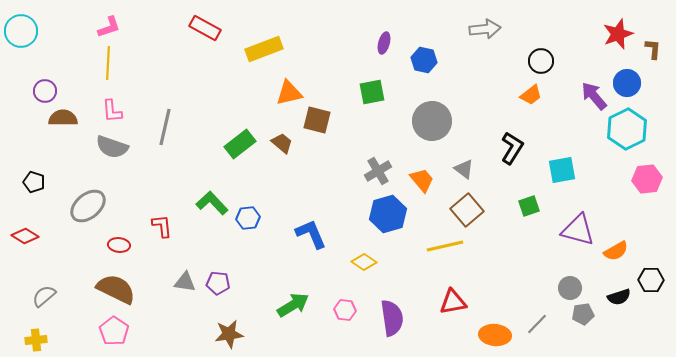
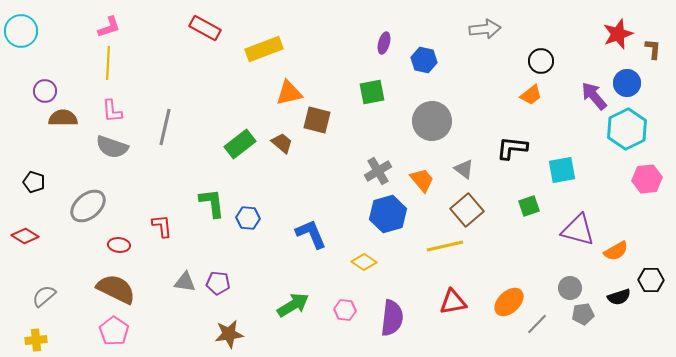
black L-shape at (512, 148): rotated 116 degrees counterclockwise
green L-shape at (212, 203): rotated 36 degrees clockwise
blue hexagon at (248, 218): rotated 10 degrees clockwise
purple semicircle at (392, 318): rotated 15 degrees clockwise
orange ellipse at (495, 335): moved 14 px right, 33 px up; rotated 48 degrees counterclockwise
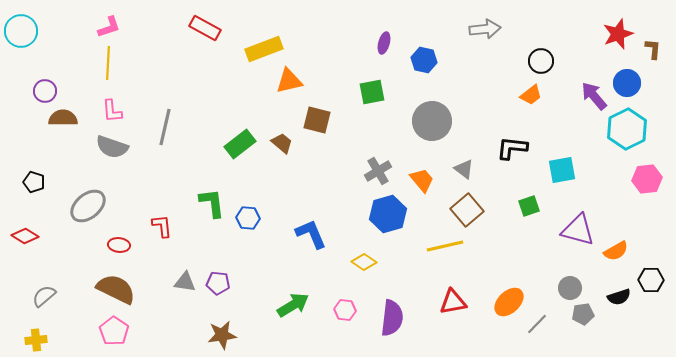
orange triangle at (289, 93): moved 12 px up
brown star at (229, 334): moved 7 px left, 1 px down
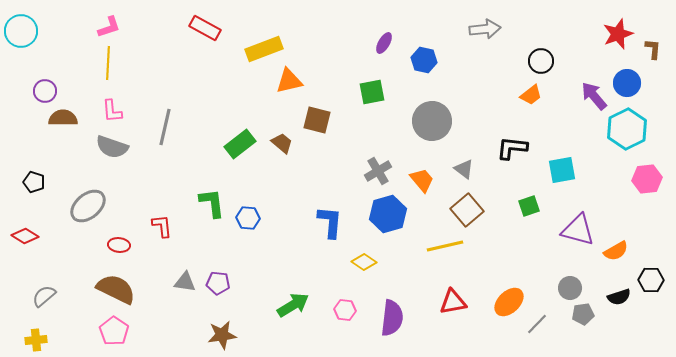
purple ellipse at (384, 43): rotated 15 degrees clockwise
blue L-shape at (311, 234): moved 19 px right, 12 px up; rotated 28 degrees clockwise
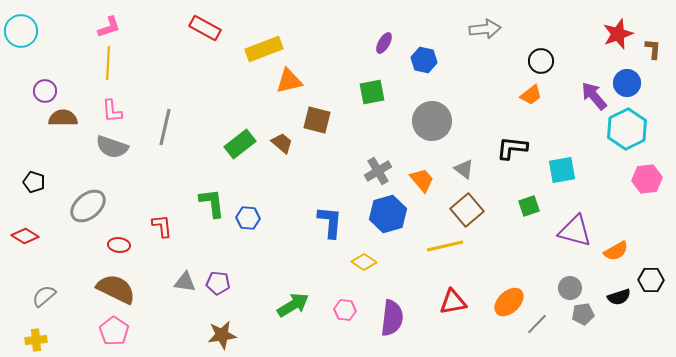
purple triangle at (578, 230): moved 3 px left, 1 px down
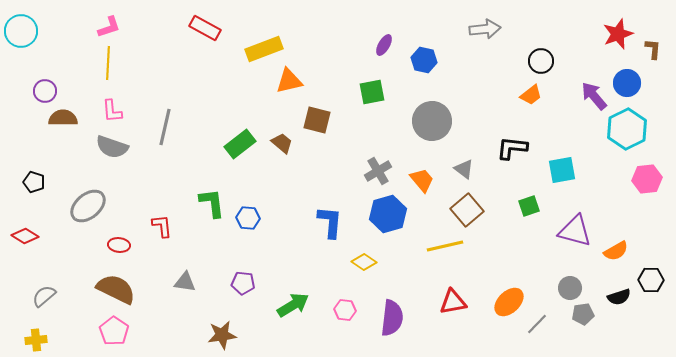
purple ellipse at (384, 43): moved 2 px down
purple pentagon at (218, 283): moved 25 px right
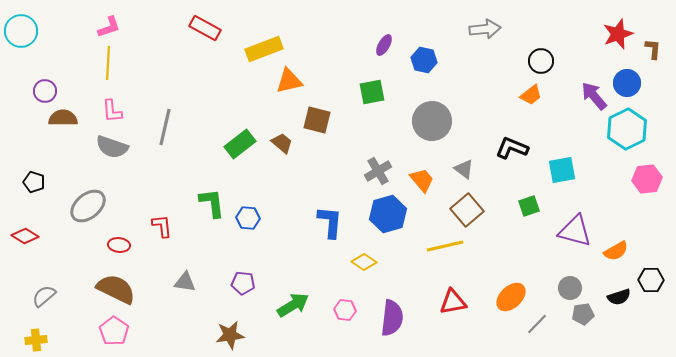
black L-shape at (512, 148): rotated 16 degrees clockwise
orange ellipse at (509, 302): moved 2 px right, 5 px up
brown star at (222, 335): moved 8 px right
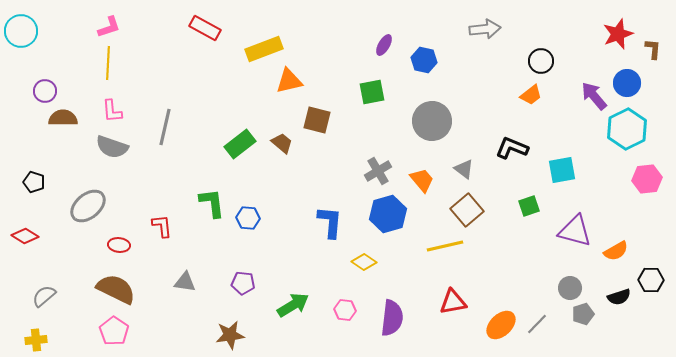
orange ellipse at (511, 297): moved 10 px left, 28 px down
gray pentagon at (583, 314): rotated 10 degrees counterclockwise
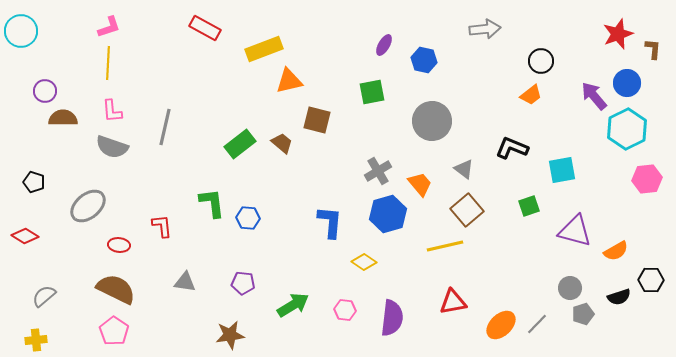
orange trapezoid at (422, 180): moved 2 px left, 4 px down
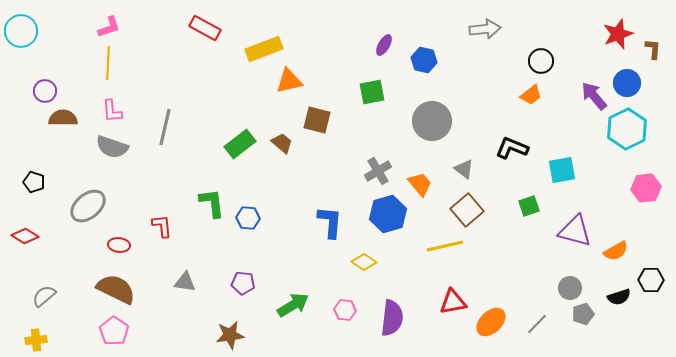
pink hexagon at (647, 179): moved 1 px left, 9 px down
orange ellipse at (501, 325): moved 10 px left, 3 px up
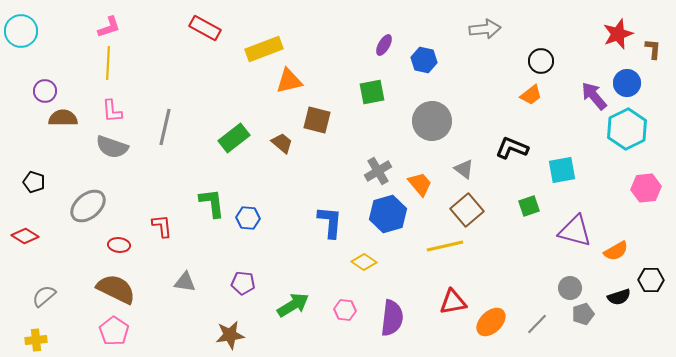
green rectangle at (240, 144): moved 6 px left, 6 px up
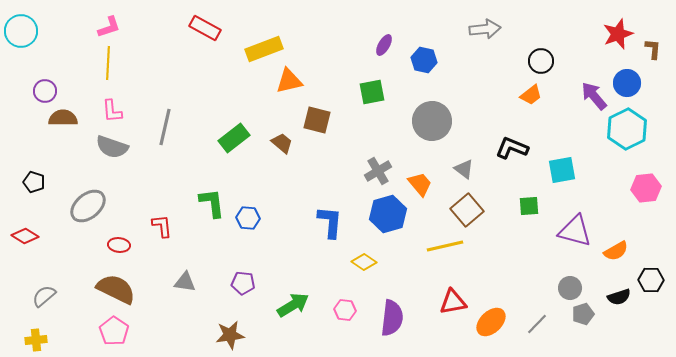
green square at (529, 206): rotated 15 degrees clockwise
